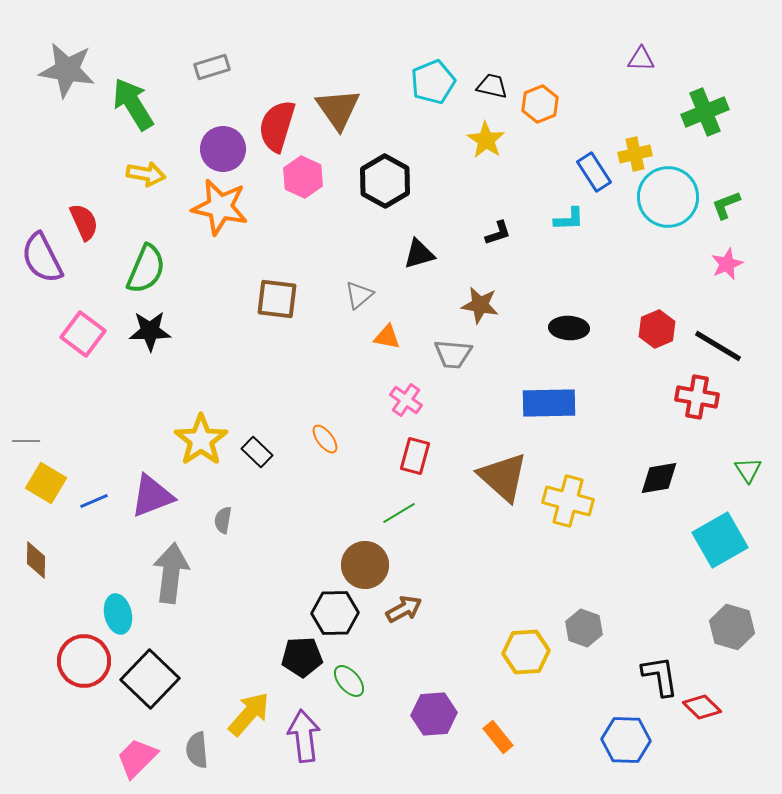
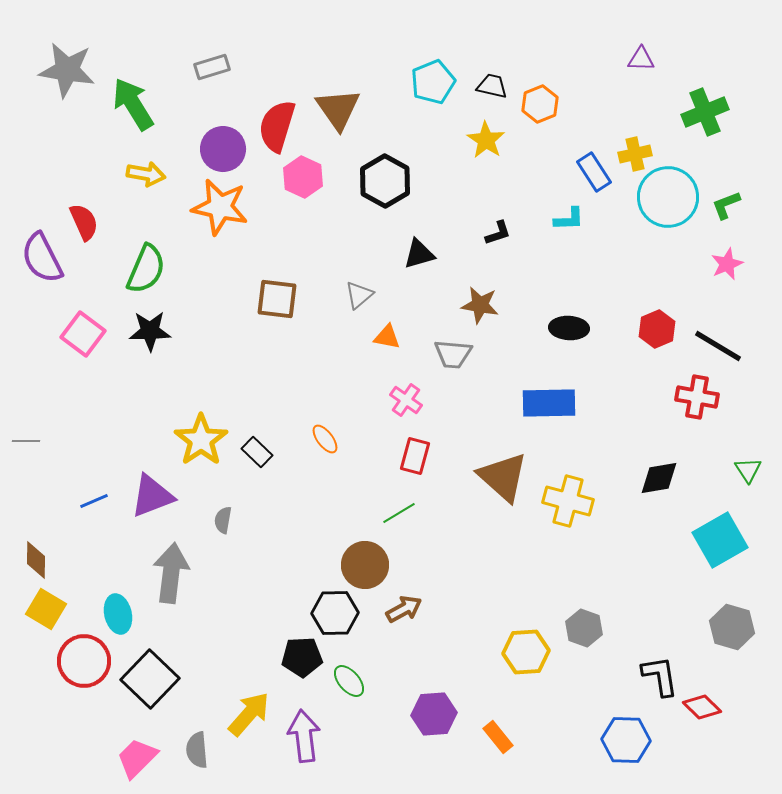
yellow square at (46, 483): moved 126 px down
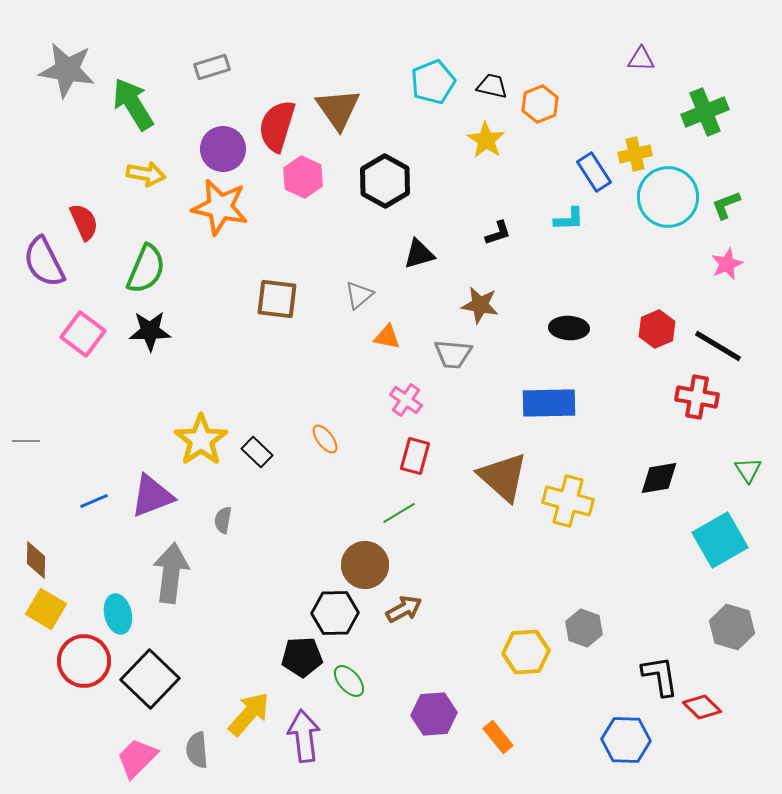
purple semicircle at (42, 258): moved 2 px right, 4 px down
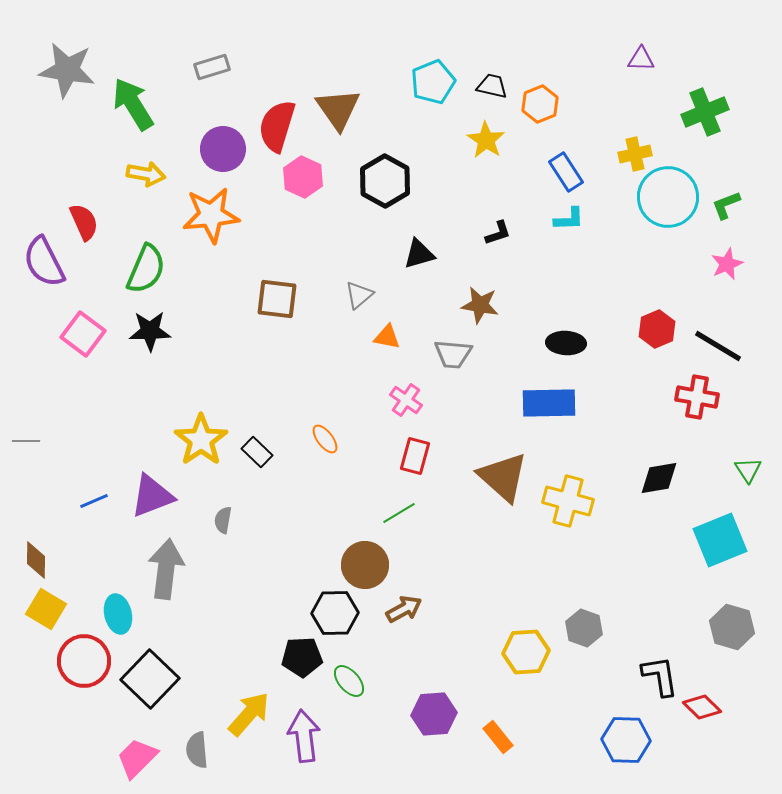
blue rectangle at (594, 172): moved 28 px left
orange star at (220, 207): moved 9 px left, 8 px down; rotated 18 degrees counterclockwise
black ellipse at (569, 328): moved 3 px left, 15 px down
cyan square at (720, 540): rotated 8 degrees clockwise
gray arrow at (171, 573): moved 5 px left, 4 px up
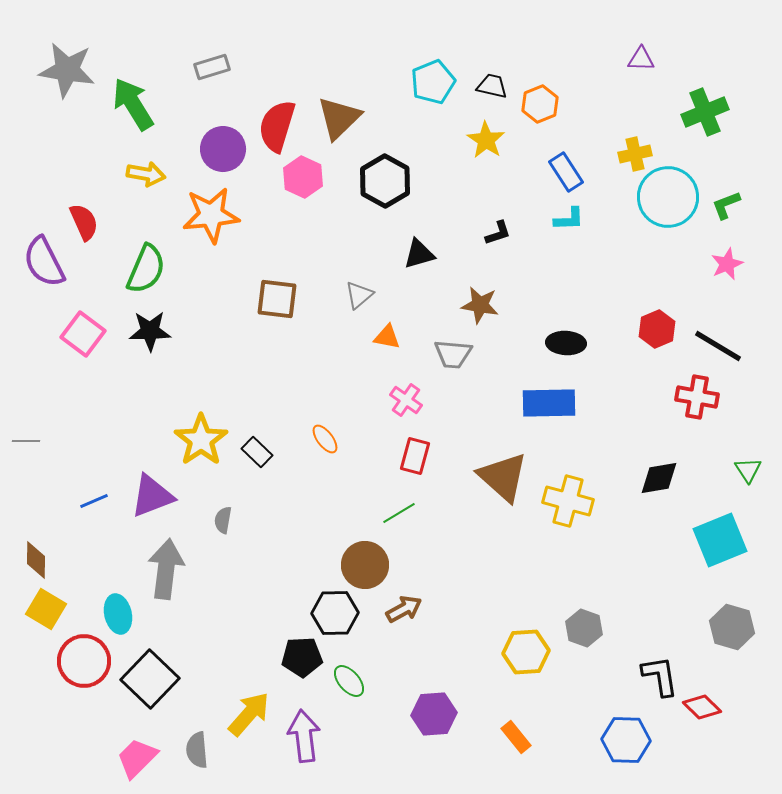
brown triangle at (338, 109): moved 1 px right, 9 px down; rotated 21 degrees clockwise
orange rectangle at (498, 737): moved 18 px right
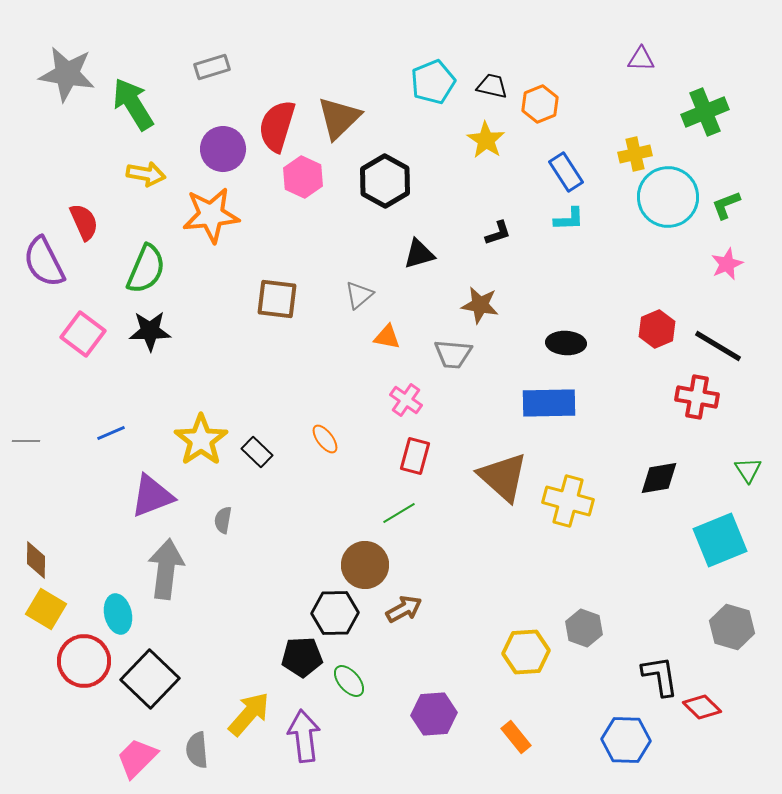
gray star at (67, 70): moved 4 px down
blue line at (94, 501): moved 17 px right, 68 px up
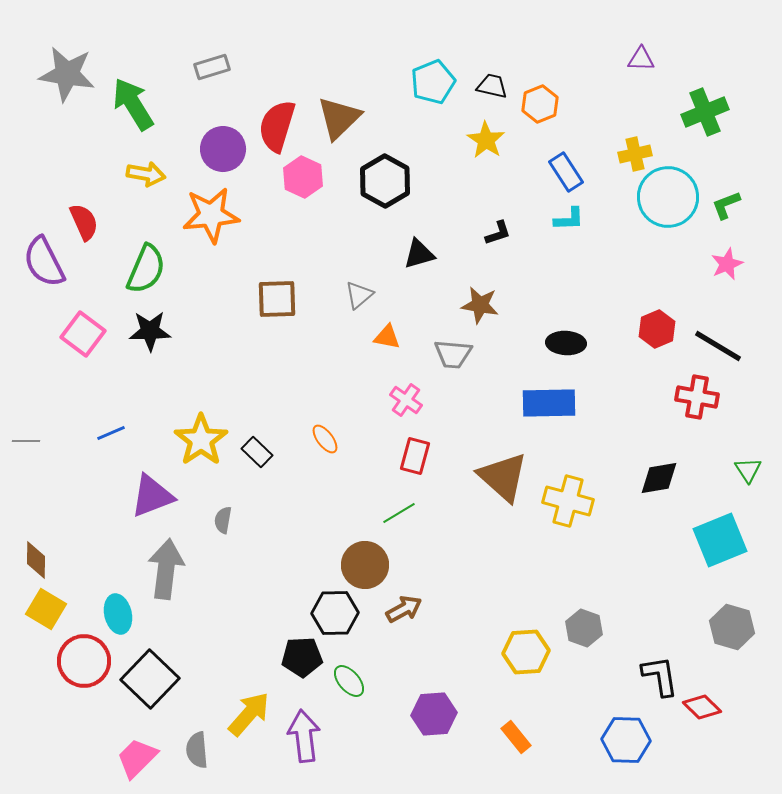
brown square at (277, 299): rotated 9 degrees counterclockwise
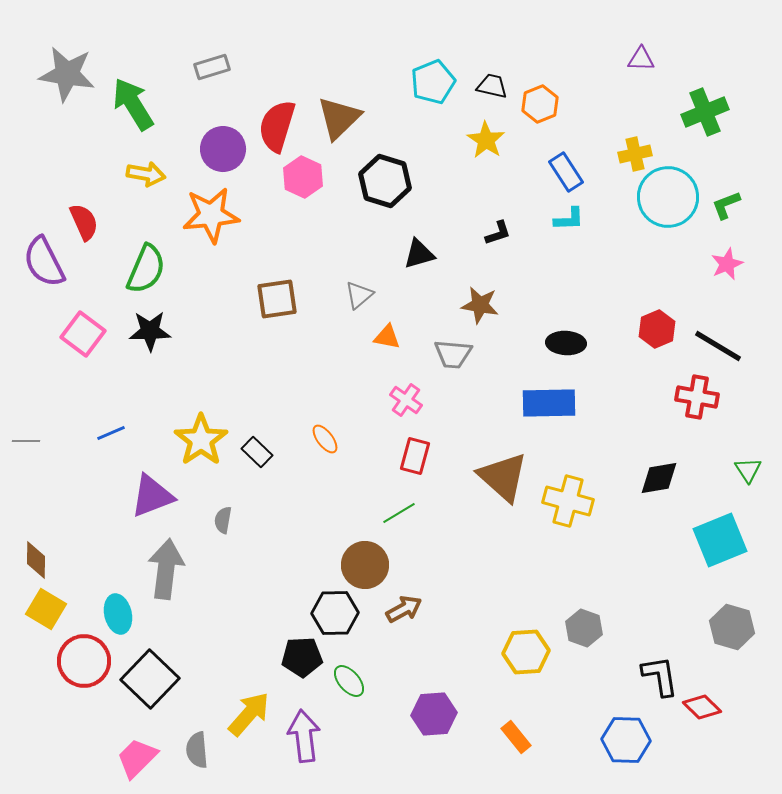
black hexagon at (385, 181): rotated 12 degrees counterclockwise
brown square at (277, 299): rotated 6 degrees counterclockwise
